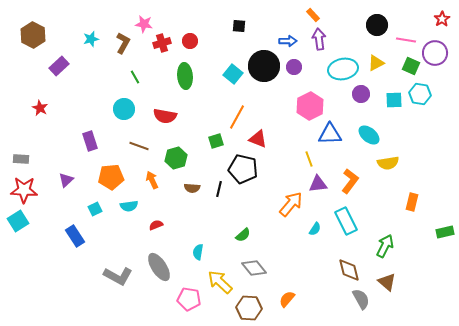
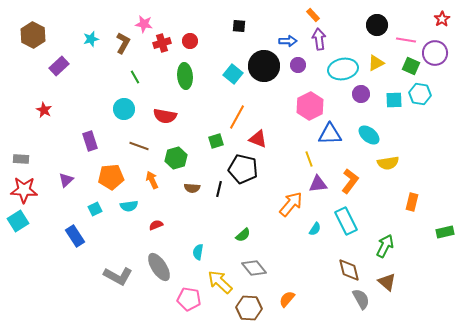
purple circle at (294, 67): moved 4 px right, 2 px up
red star at (40, 108): moved 4 px right, 2 px down
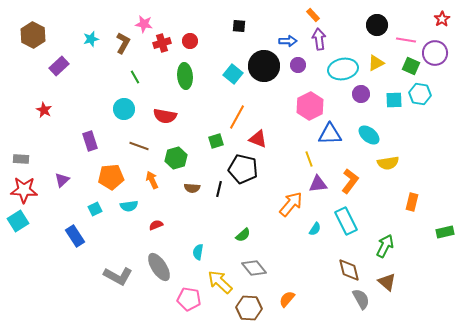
purple triangle at (66, 180): moved 4 px left
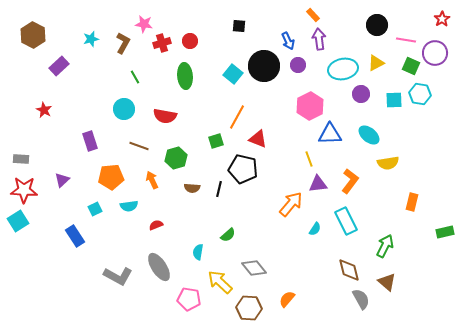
blue arrow at (288, 41): rotated 66 degrees clockwise
green semicircle at (243, 235): moved 15 px left
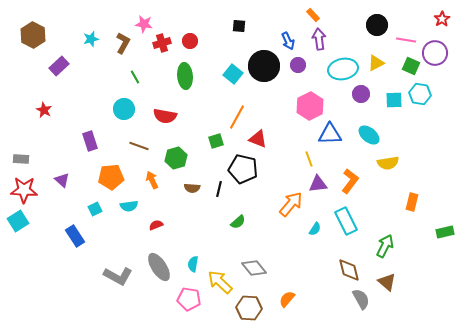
purple triangle at (62, 180): rotated 35 degrees counterclockwise
green semicircle at (228, 235): moved 10 px right, 13 px up
cyan semicircle at (198, 252): moved 5 px left, 12 px down
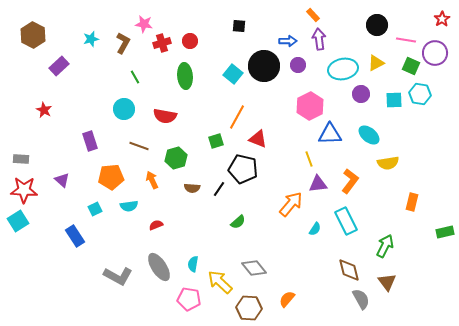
blue arrow at (288, 41): rotated 66 degrees counterclockwise
black line at (219, 189): rotated 21 degrees clockwise
brown triangle at (387, 282): rotated 12 degrees clockwise
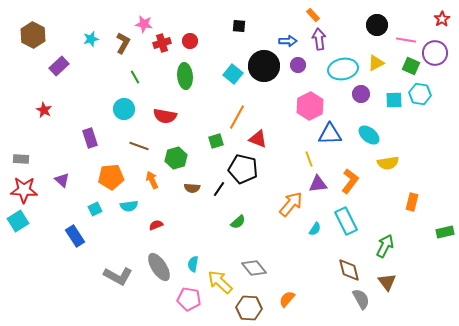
purple rectangle at (90, 141): moved 3 px up
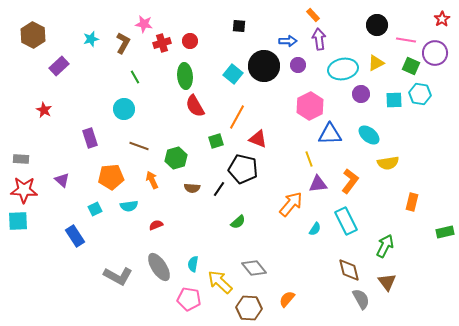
red semicircle at (165, 116): moved 30 px right, 10 px up; rotated 50 degrees clockwise
cyan square at (18, 221): rotated 30 degrees clockwise
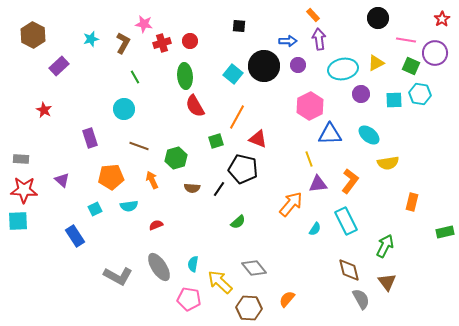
black circle at (377, 25): moved 1 px right, 7 px up
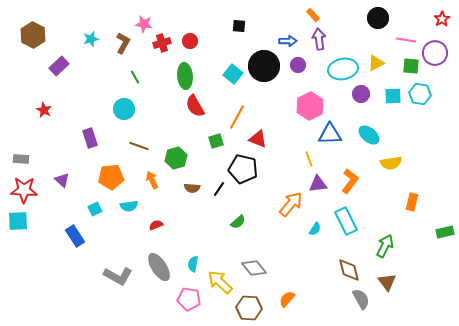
green square at (411, 66): rotated 18 degrees counterclockwise
cyan square at (394, 100): moved 1 px left, 4 px up
yellow semicircle at (388, 163): moved 3 px right
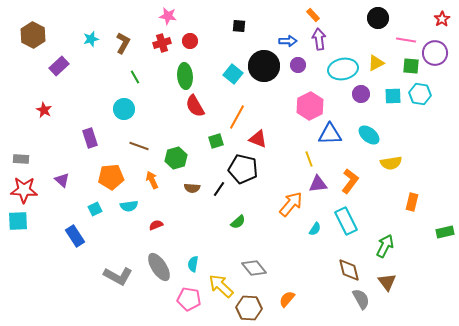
pink star at (144, 24): moved 24 px right, 8 px up
yellow arrow at (220, 282): moved 1 px right, 4 px down
